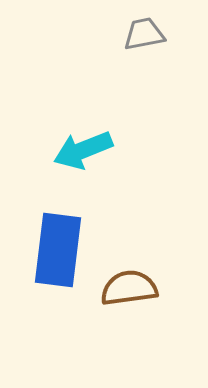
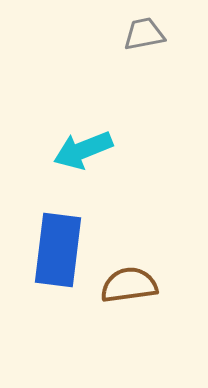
brown semicircle: moved 3 px up
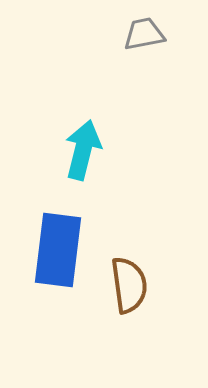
cyan arrow: rotated 126 degrees clockwise
brown semicircle: rotated 90 degrees clockwise
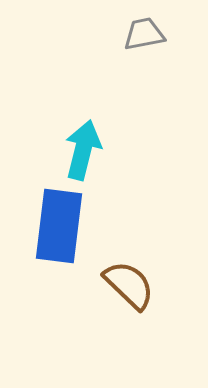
blue rectangle: moved 1 px right, 24 px up
brown semicircle: rotated 38 degrees counterclockwise
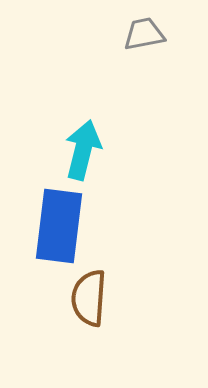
brown semicircle: moved 40 px left, 13 px down; rotated 130 degrees counterclockwise
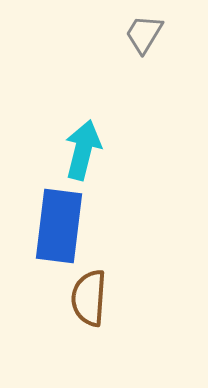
gray trapezoid: rotated 48 degrees counterclockwise
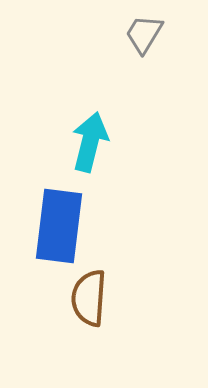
cyan arrow: moved 7 px right, 8 px up
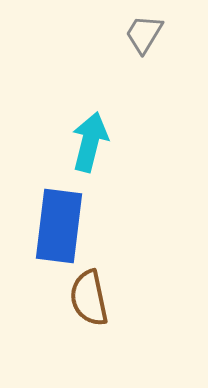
brown semicircle: rotated 16 degrees counterclockwise
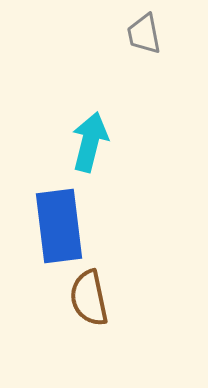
gray trapezoid: rotated 42 degrees counterclockwise
blue rectangle: rotated 14 degrees counterclockwise
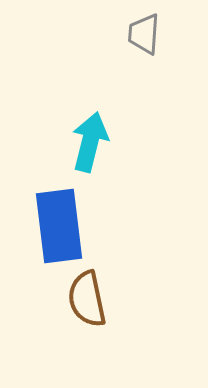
gray trapezoid: rotated 15 degrees clockwise
brown semicircle: moved 2 px left, 1 px down
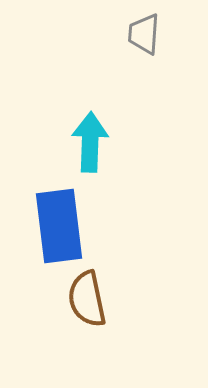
cyan arrow: rotated 12 degrees counterclockwise
